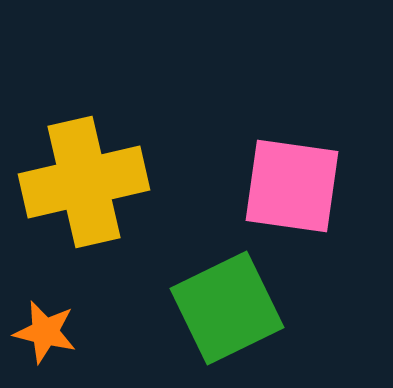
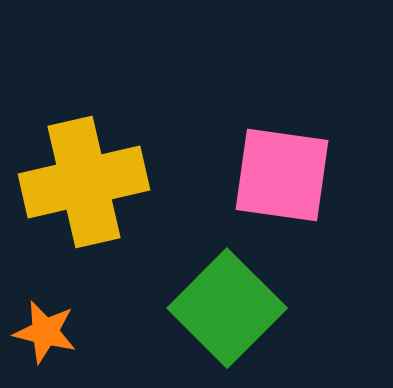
pink square: moved 10 px left, 11 px up
green square: rotated 19 degrees counterclockwise
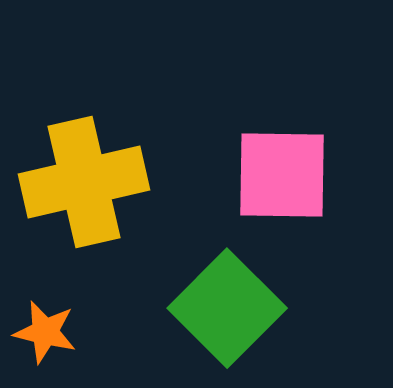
pink square: rotated 7 degrees counterclockwise
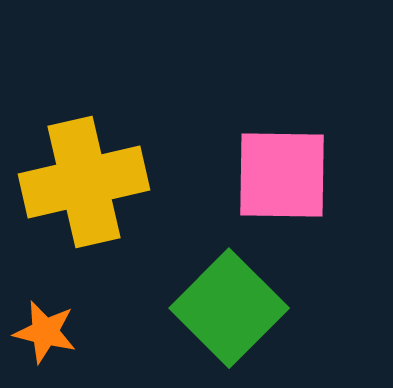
green square: moved 2 px right
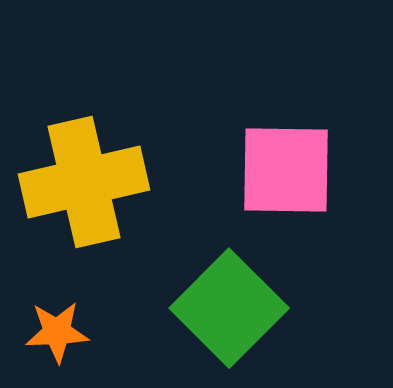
pink square: moved 4 px right, 5 px up
orange star: moved 12 px right; rotated 16 degrees counterclockwise
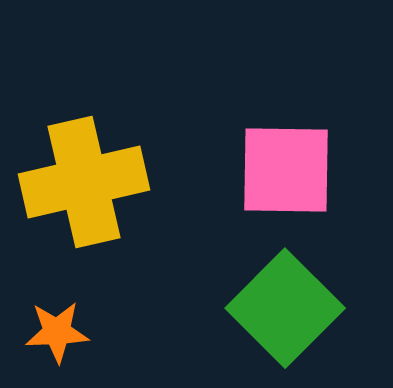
green square: moved 56 px right
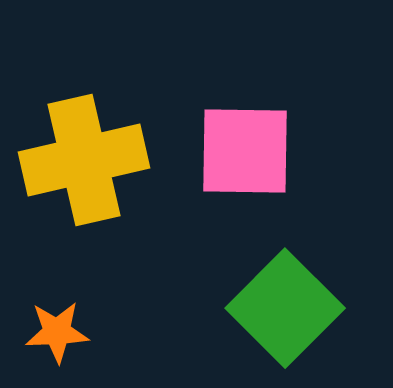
pink square: moved 41 px left, 19 px up
yellow cross: moved 22 px up
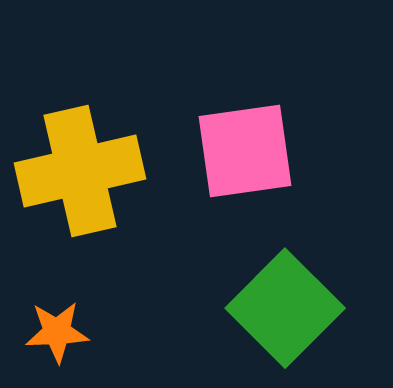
pink square: rotated 9 degrees counterclockwise
yellow cross: moved 4 px left, 11 px down
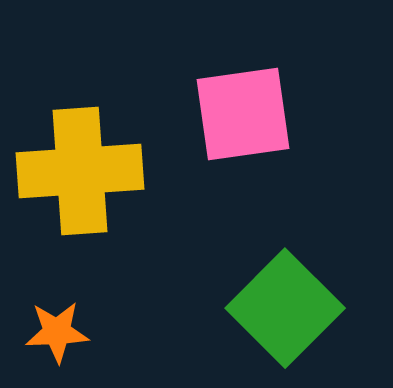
pink square: moved 2 px left, 37 px up
yellow cross: rotated 9 degrees clockwise
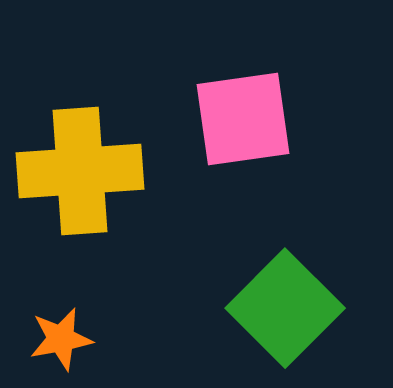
pink square: moved 5 px down
orange star: moved 4 px right, 7 px down; rotated 8 degrees counterclockwise
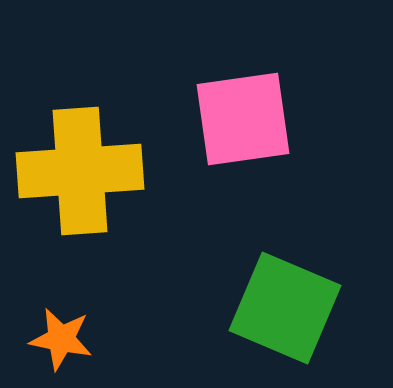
green square: rotated 22 degrees counterclockwise
orange star: rotated 22 degrees clockwise
